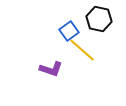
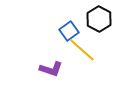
black hexagon: rotated 15 degrees clockwise
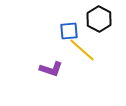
blue square: rotated 30 degrees clockwise
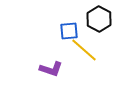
yellow line: moved 2 px right
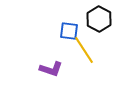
blue square: rotated 12 degrees clockwise
yellow line: rotated 16 degrees clockwise
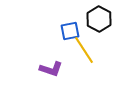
blue square: moved 1 px right; rotated 18 degrees counterclockwise
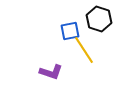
black hexagon: rotated 10 degrees counterclockwise
purple L-shape: moved 3 px down
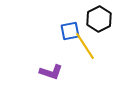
black hexagon: rotated 15 degrees clockwise
yellow line: moved 1 px right, 4 px up
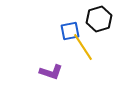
black hexagon: rotated 10 degrees clockwise
yellow line: moved 2 px left, 1 px down
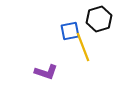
yellow line: rotated 12 degrees clockwise
purple L-shape: moved 5 px left
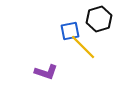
yellow line: rotated 24 degrees counterclockwise
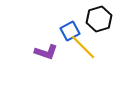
blue square: rotated 18 degrees counterclockwise
purple L-shape: moved 20 px up
